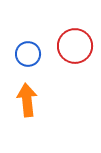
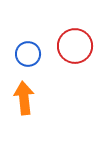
orange arrow: moved 3 px left, 2 px up
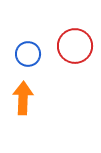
orange arrow: moved 1 px left; rotated 8 degrees clockwise
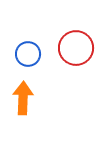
red circle: moved 1 px right, 2 px down
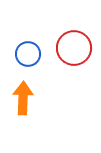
red circle: moved 2 px left
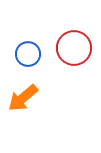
orange arrow: rotated 132 degrees counterclockwise
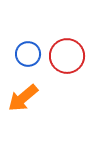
red circle: moved 7 px left, 8 px down
